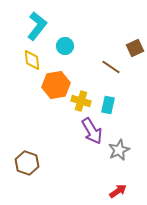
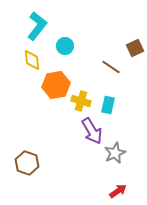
gray star: moved 4 px left, 3 px down
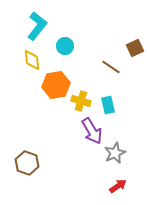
cyan rectangle: rotated 24 degrees counterclockwise
red arrow: moved 5 px up
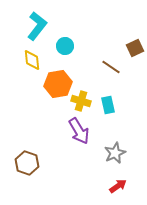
orange hexagon: moved 2 px right, 1 px up
purple arrow: moved 13 px left
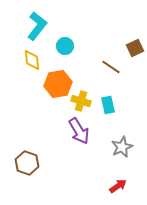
gray star: moved 7 px right, 6 px up
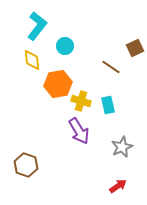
brown hexagon: moved 1 px left, 2 px down
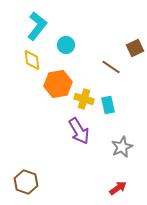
cyan circle: moved 1 px right, 1 px up
yellow cross: moved 3 px right, 2 px up
brown hexagon: moved 17 px down
red arrow: moved 2 px down
